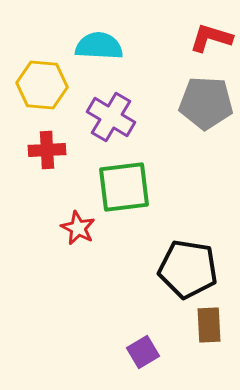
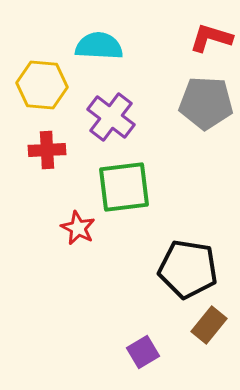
purple cross: rotated 6 degrees clockwise
brown rectangle: rotated 42 degrees clockwise
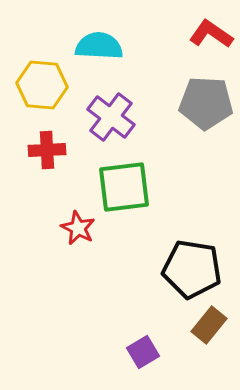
red L-shape: moved 4 px up; rotated 18 degrees clockwise
black pentagon: moved 4 px right
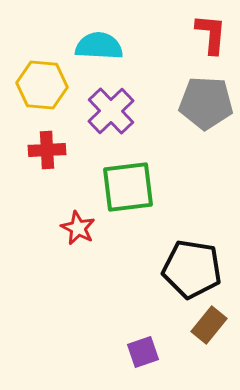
red L-shape: rotated 60 degrees clockwise
purple cross: moved 6 px up; rotated 9 degrees clockwise
green square: moved 4 px right
purple square: rotated 12 degrees clockwise
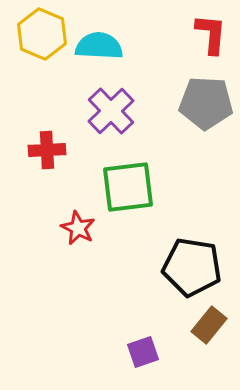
yellow hexagon: moved 51 px up; rotated 18 degrees clockwise
black pentagon: moved 2 px up
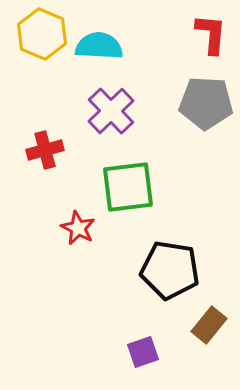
red cross: moved 2 px left; rotated 12 degrees counterclockwise
black pentagon: moved 22 px left, 3 px down
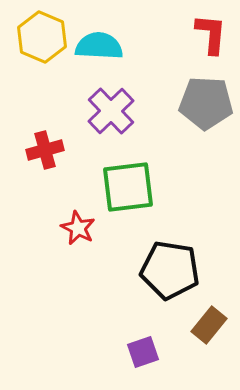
yellow hexagon: moved 3 px down
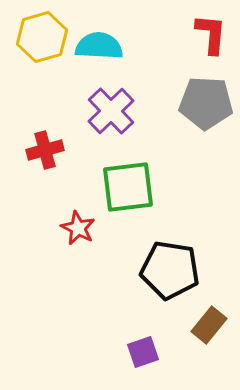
yellow hexagon: rotated 21 degrees clockwise
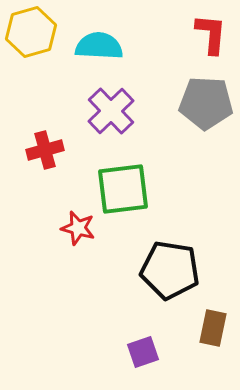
yellow hexagon: moved 11 px left, 5 px up
green square: moved 5 px left, 2 px down
red star: rotated 12 degrees counterclockwise
brown rectangle: moved 4 px right, 3 px down; rotated 27 degrees counterclockwise
